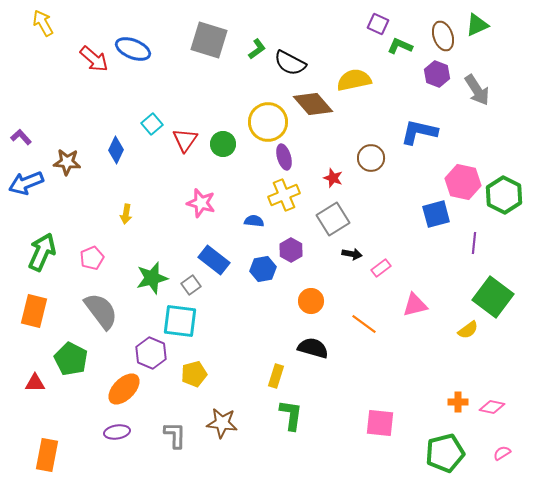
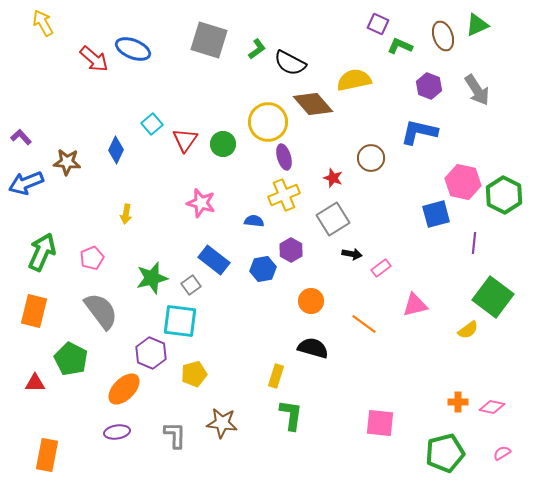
purple hexagon at (437, 74): moved 8 px left, 12 px down
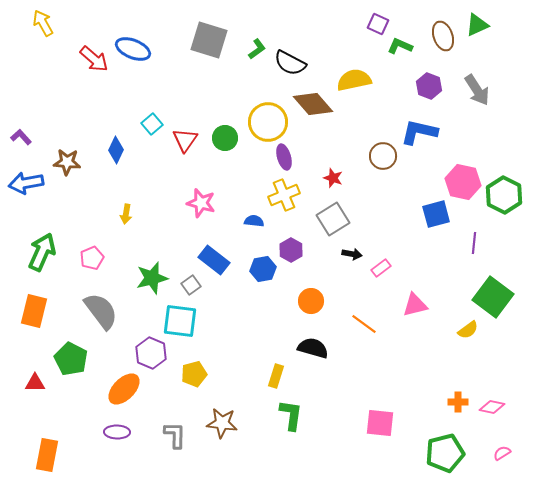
green circle at (223, 144): moved 2 px right, 6 px up
brown circle at (371, 158): moved 12 px right, 2 px up
blue arrow at (26, 183): rotated 12 degrees clockwise
purple ellipse at (117, 432): rotated 10 degrees clockwise
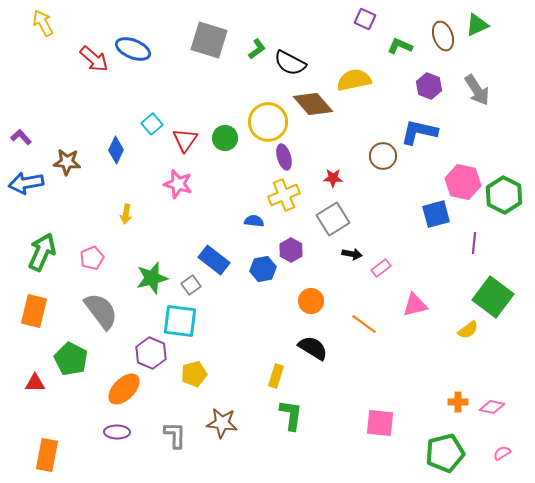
purple square at (378, 24): moved 13 px left, 5 px up
red star at (333, 178): rotated 18 degrees counterclockwise
pink star at (201, 203): moved 23 px left, 19 px up
black semicircle at (313, 348): rotated 16 degrees clockwise
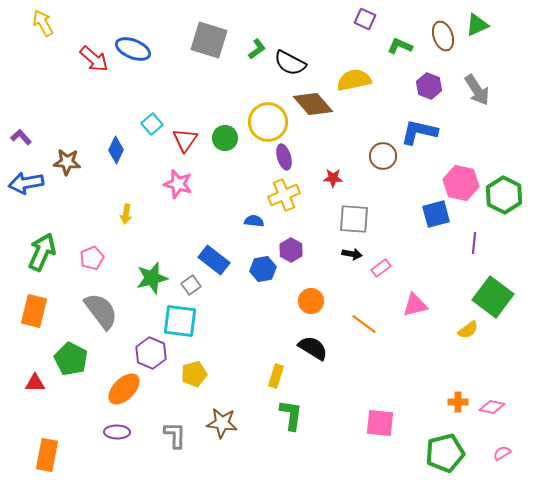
pink hexagon at (463, 182): moved 2 px left, 1 px down
gray square at (333, 219): moved 21 px right; rotated 36 degrees clockwise
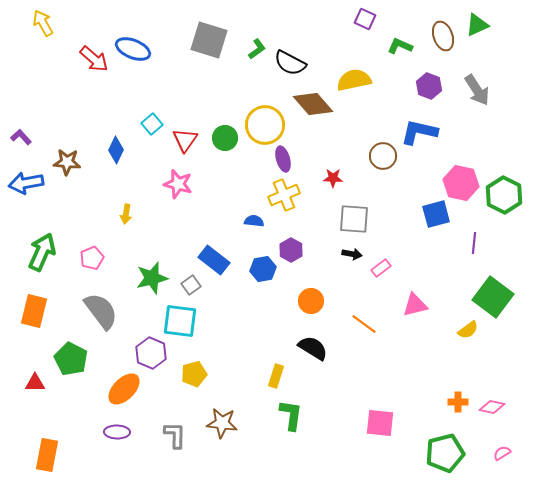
yellow circle at (268, 122): moved 3 px left, 3 px down
purple ellipse at (284, 157): moved 1 px left, 2 px down
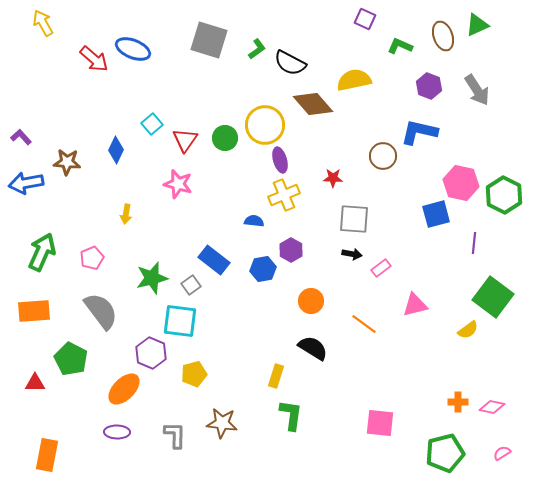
purple ellipse at (283, 159): moved 3 px left, 1 px down
orange rectangle at (34, 311): rotated 72 degrees clockwise
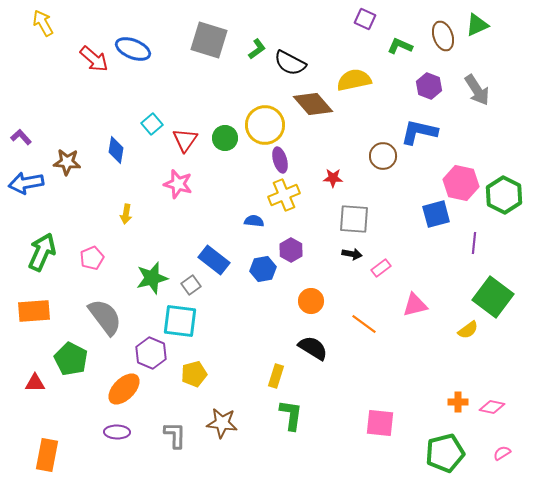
blue diamond at (116, 150): rotated 16 degrees counterclockwise
gray semicircle at (101, 311): moved 4 px right, 6 px down
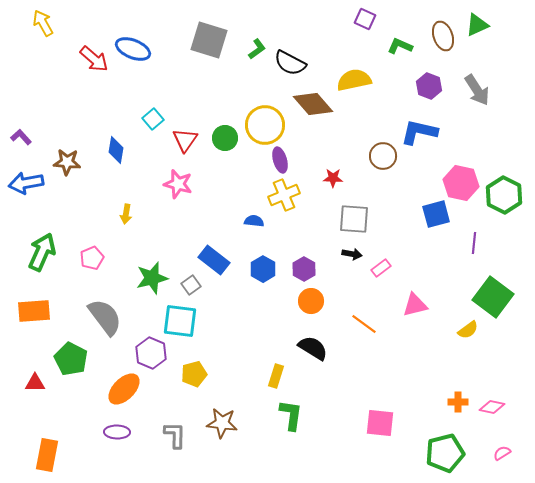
cyan square at (152, 124): moved 1 px right, 5 px up
purple hexagon at (291, 250): moved 13 px right, 19 px down
blue hexagon at (263, 269): rotated 20 degrees counterclockwise
